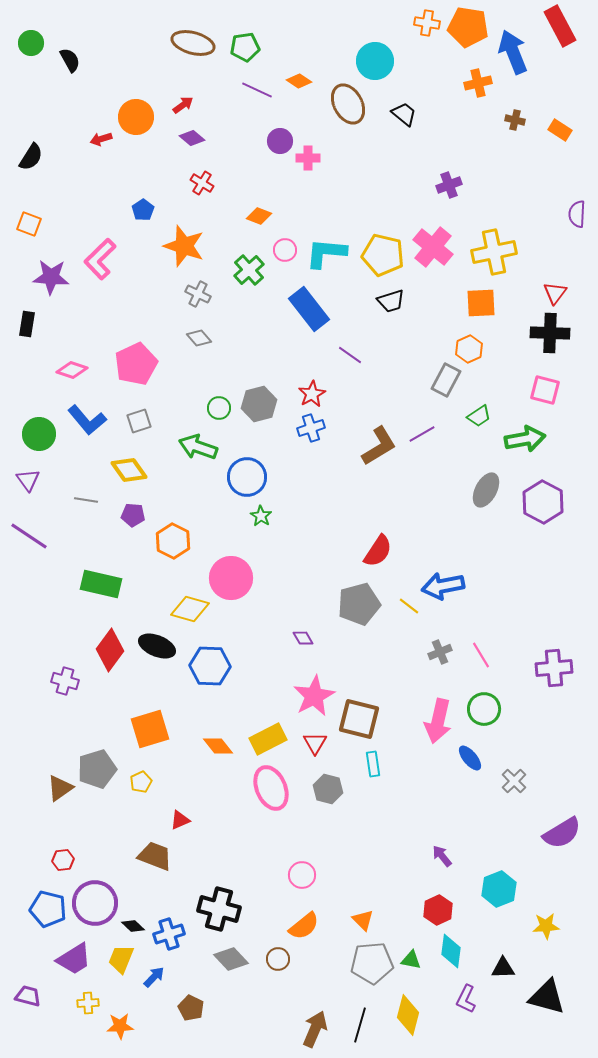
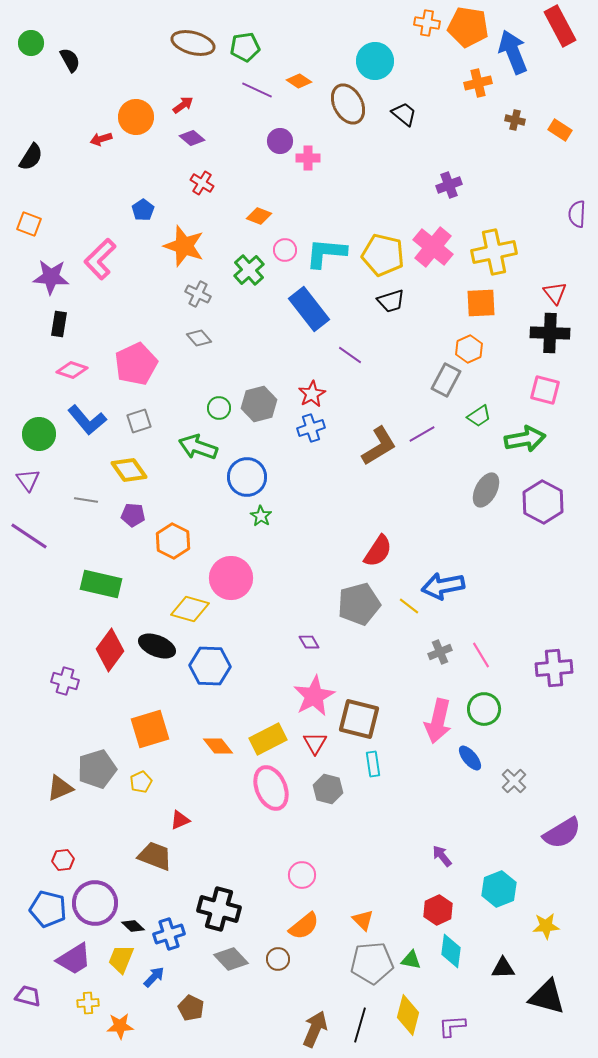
red triangle at (555, 293): rotated 15 degrees counterclockwise
black rectangle at (27, 324): moved 32 px right
purple diamond at (303, 638): moved 6 px right, 4 px down
brown triangle at (60, 788): rotated 12 degrees clockwise
purple L-shape at (466, 999): moved 14 px left, 27 px down; rotated 60 degrees clockwise
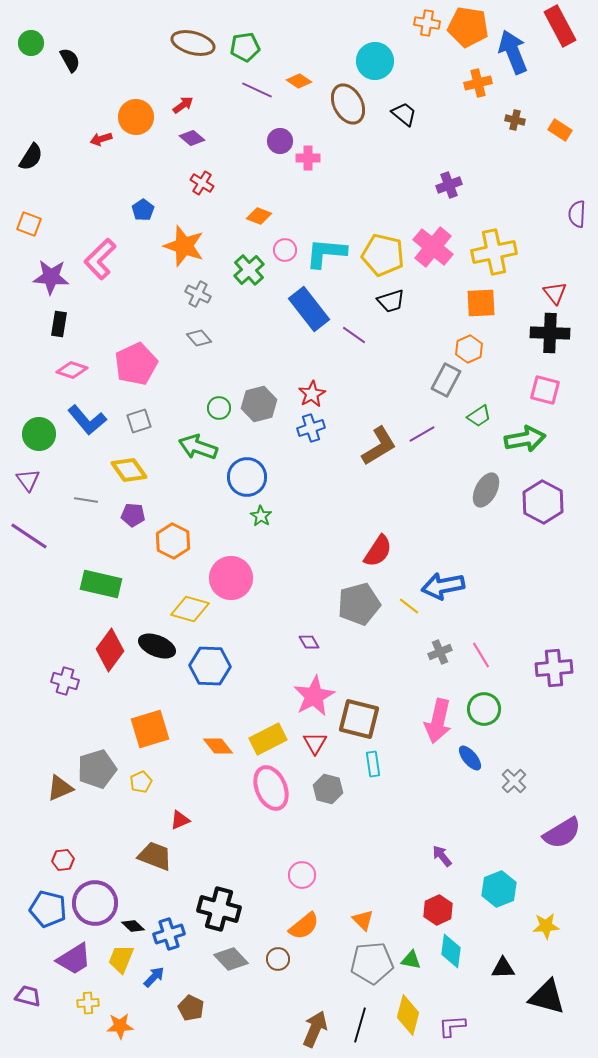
purple line at (350, 355): moved 4 px right, 20 px up
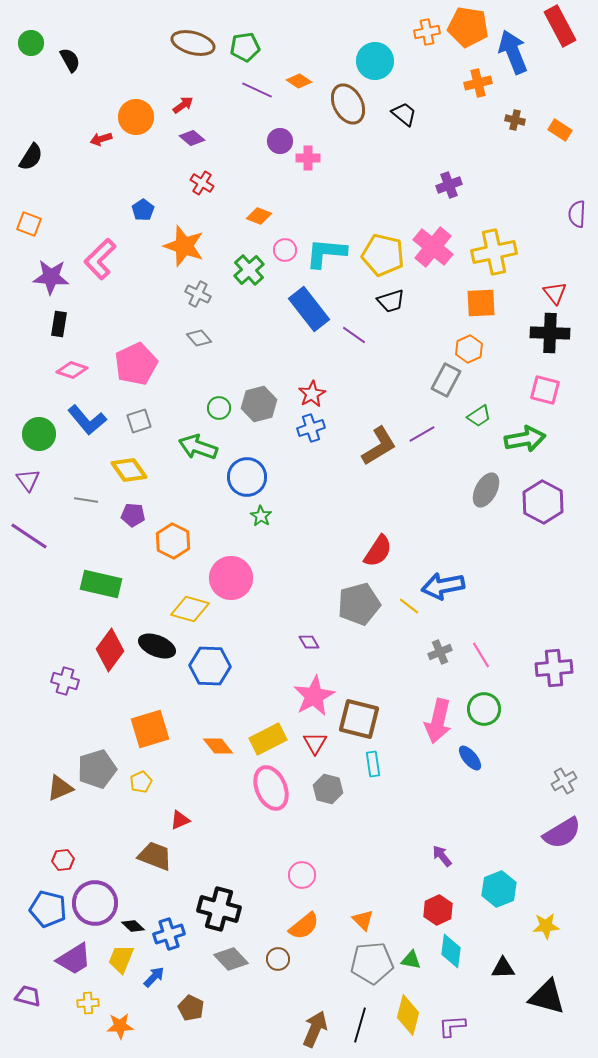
orange cross at (427, 23): moved 9 px down; rotated 20 degrees counterclockwise
gray cross at (514, 781): moved 50 px right; rotated 15 degrees clockwise
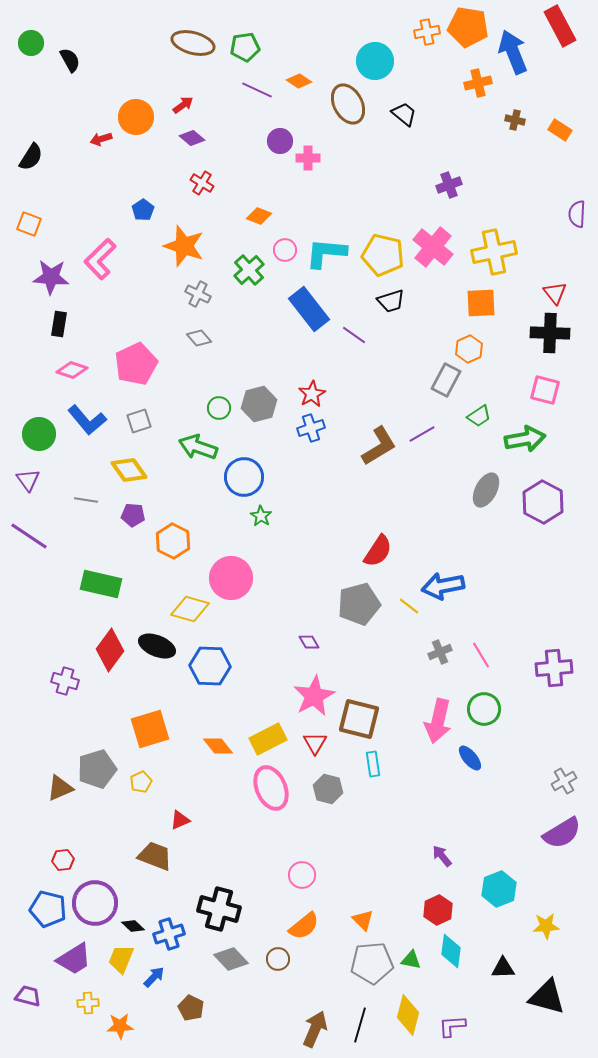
blue circle at (247, 477): moved 3 px left
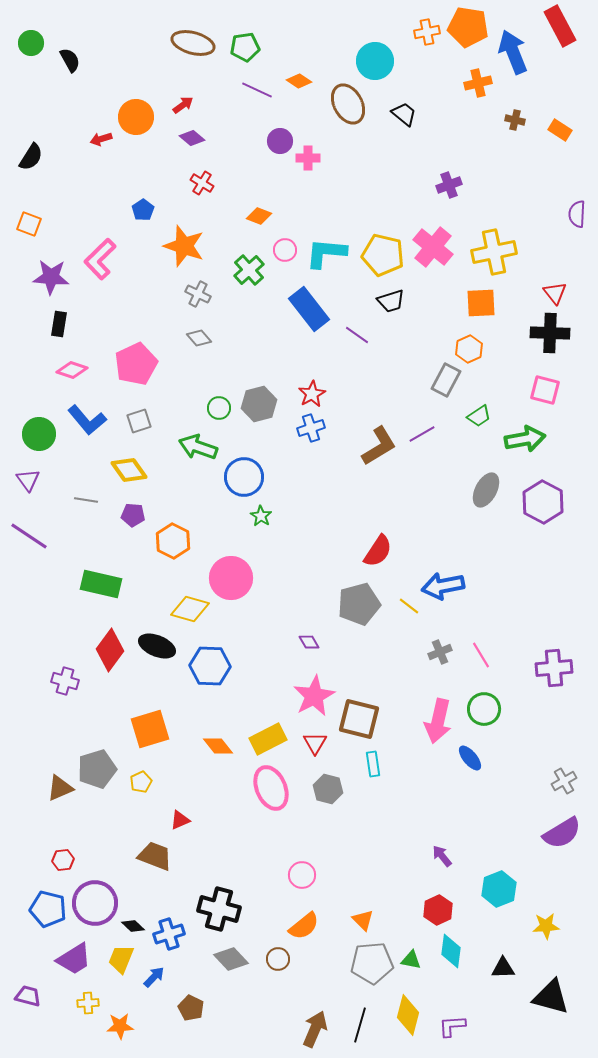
purple line at (354, 335): moved 3 px right
black triangle at (547, 997): moved 4 px right
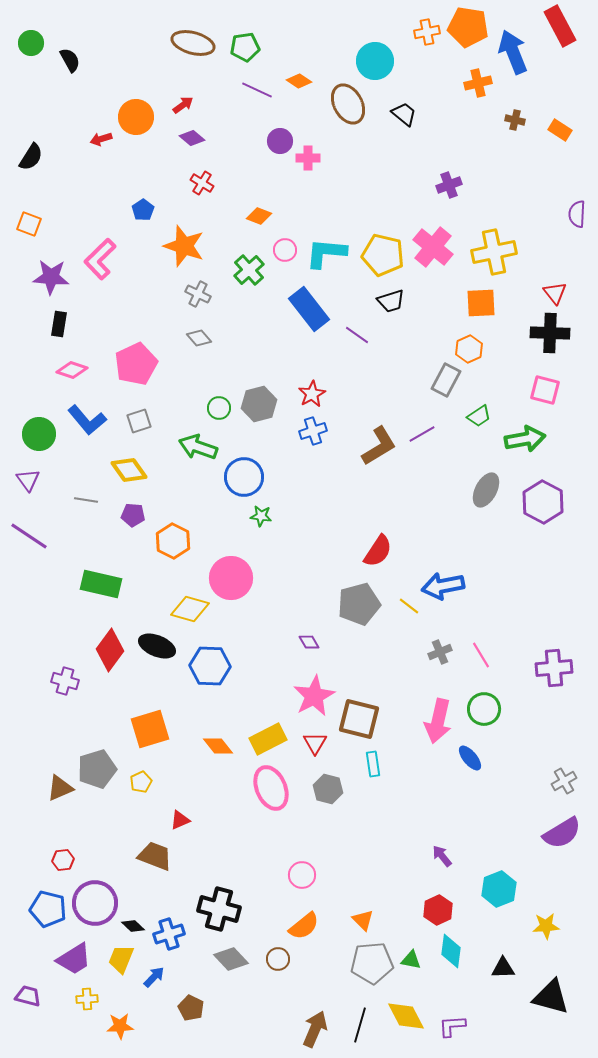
blue cross at (311, 428): moved 2 px right, 3 px down
green star at (261, 516): rotated 25 degrees counterclockwise
yellow cross at (88, 1003): moved 1 px left, 4 px up
yellow diamond at (408, 1015): moved 2 px left, 1 px down; rotated 42 degrees counterclockwise
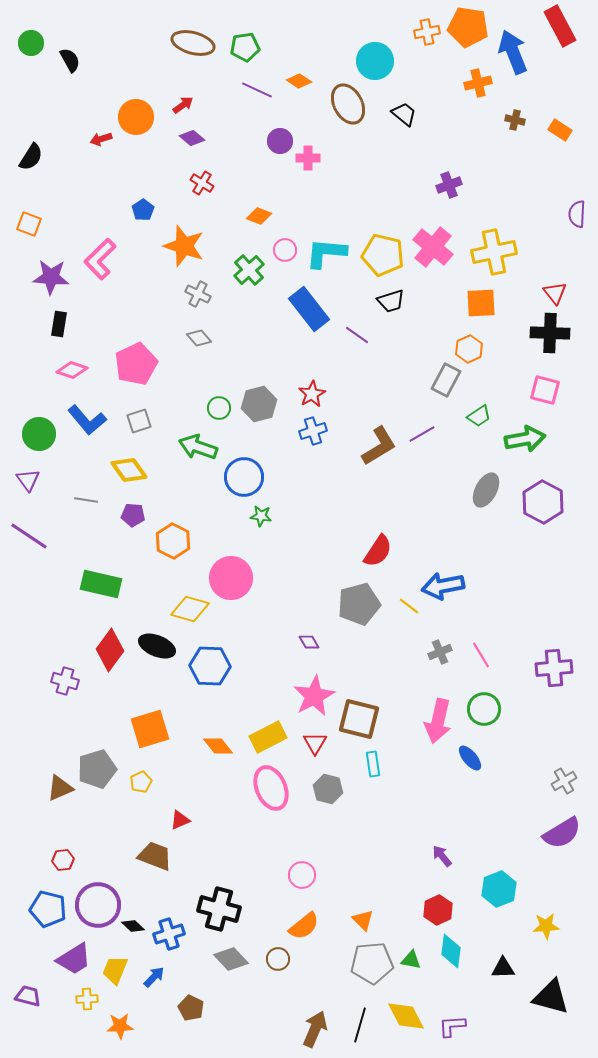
yellow rectangle at (268, 739): moved 2 px up
purple circle at (95, 903): moved 3 px right, 2 px down
yellow trapezoid at (121, 959): moved 6 px left, 11 px down
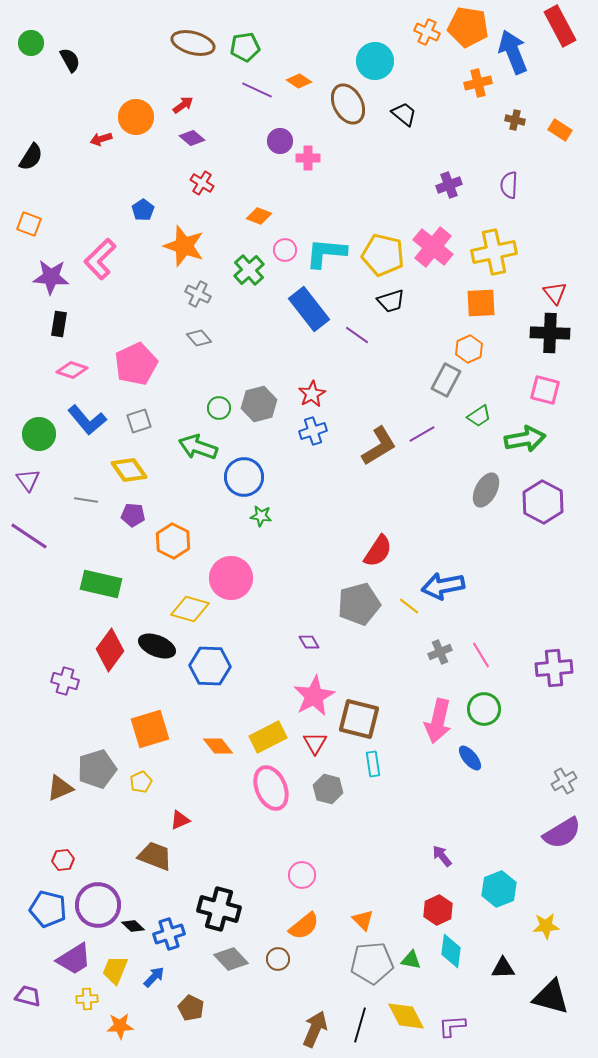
orange cross at (427, 32): rotated 35 degrees clockwise
purple semicircle at (577, 214): moved 68 px left, 29 px up
